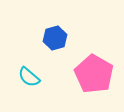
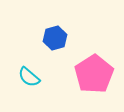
pink pentagon: rotated 9 degrees clockwise
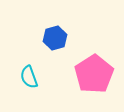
cyan semicircle: rotated 30 degrees clockwise
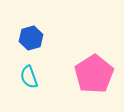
blue hexagon: moved 24 px left
